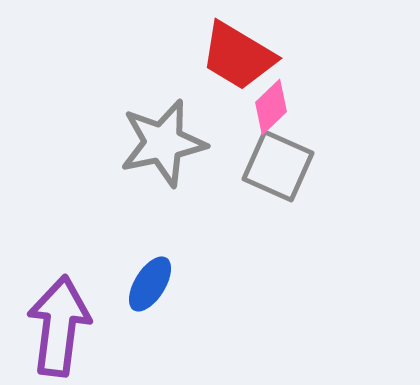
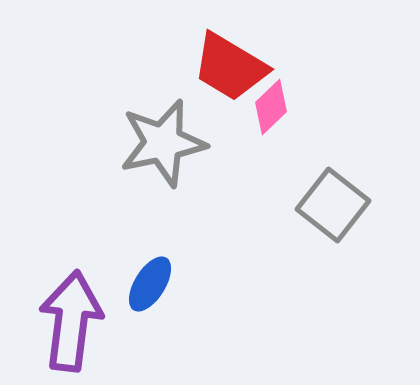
red trapezoid: moved 8 px left, 11 px down
gray square: moved 55 px right, 39 px down; rotated 14 degrees clockwise
purple arrow: moved 12 px right, 5 px up
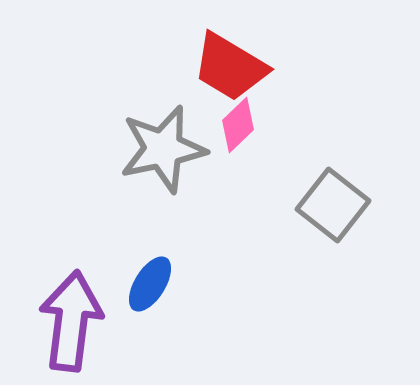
pink diamond: moved 33 px left, 18 px down
gray star: moved 6 px down
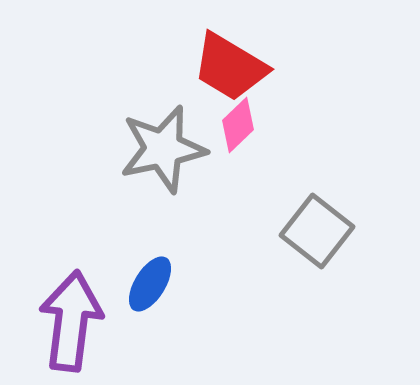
gray square: moved 16 px left, 26 px down
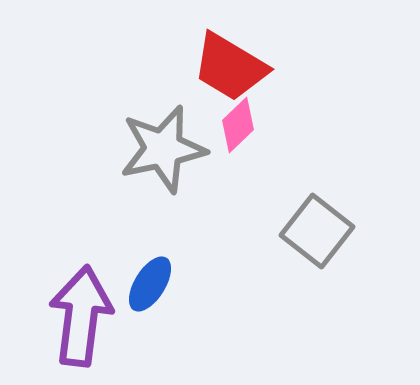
purple arrow: moved 10 px right, 5 px up
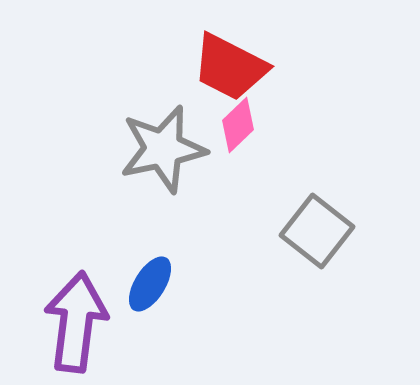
red trapezoid: rotated 4 degrees counterclockwise
purple arrow: moved 5 px left, 6 px down
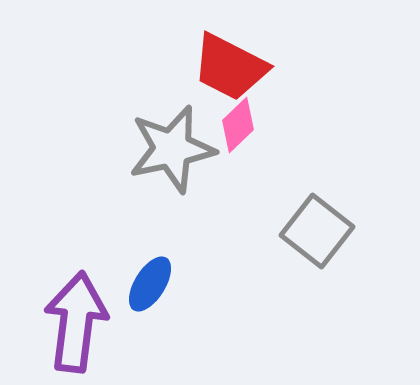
gray star: moved 9 px right
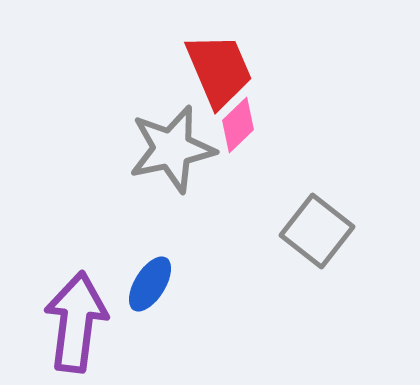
red trapezoid: moved 11 px left, 3 px down; rotated 140 degrees counterclockwise
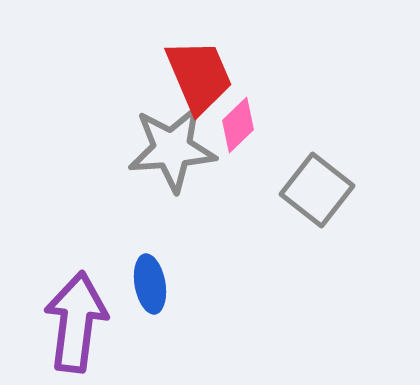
red trapezoid: moved 20 px left, 6 px down
gray star: rotated 8 degrees clockwise
gray square: moved 41 px up
blue ellipse: rotated 42 degrees counterclockwise
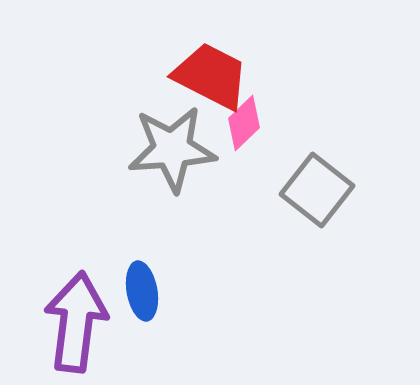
red trapezoid: moved 12 px right; rotated 40 degrees counterclockwise
pink diamond: moved 6 px right, 2 px up
blue ellipse: moved 8 px left, 7 px down
